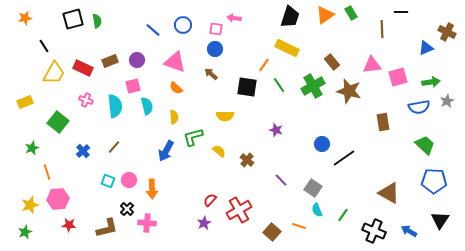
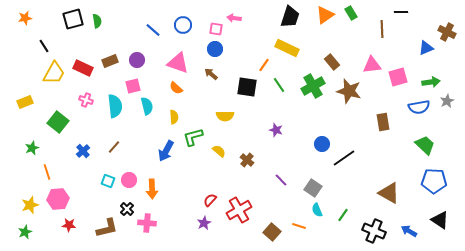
pink triangle at (175, 62): moved 3 px right, 1 px down
black triangle at (440, 220): rotated 30 degrees counterclockwise
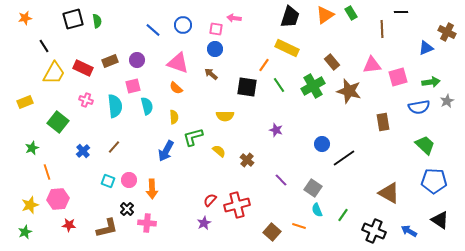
red cross at (239, 210): moved 2 px left, 5 px up; rotated 15 degrees clockwise
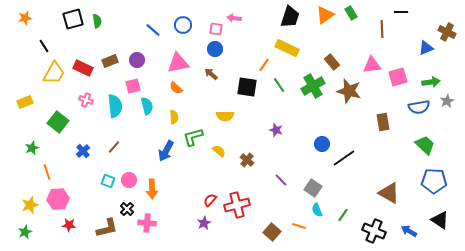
pink triangle at (178, 63): rotated 30 degrees counterclockwise
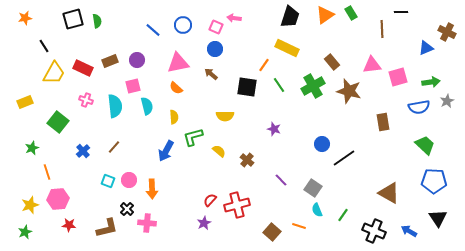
pink square at (216, 29): moved 2 px up; rotated 16 degrees clockwise
purple star at (276, 130): moved 2 px left, 1 px up
black triangle at (440, 220): moved 2 px left, 2 px up; rotated 24 degrees clockwise
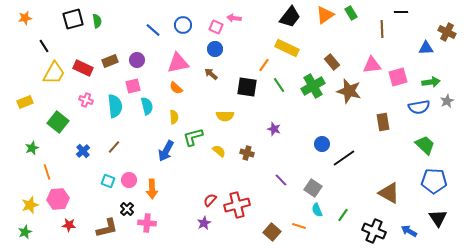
black trapezoid at (290, 17): rotated 20 degrees clockwise
blue triangle at (426, 48): rotated 21 degrees clockwise
brown cross at (247, 160): moved 7 px up; rotated 24 degrees counterclockwise
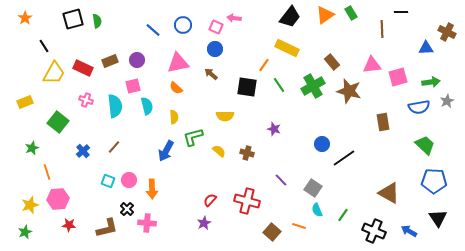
orange star at (25, 18): rotated 24 degrees counterclockwise
red cross at (237, 205): moved 10 px right, 4 px up; rotated 30 degrees clockwise
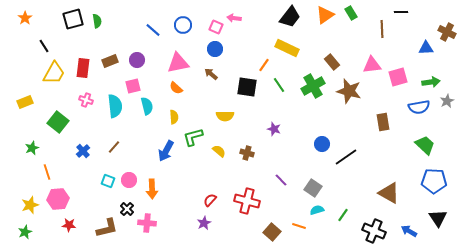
red rectangle at (83, 68): rotated 72 degrees clockwise
black line at (344, 158): moved 2 px right, 1 px up
cyan semicircle at (317, 210): rotated 96 degrees clockwise
